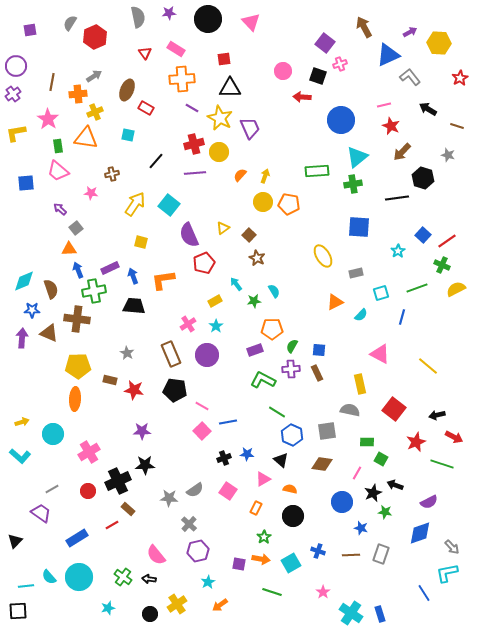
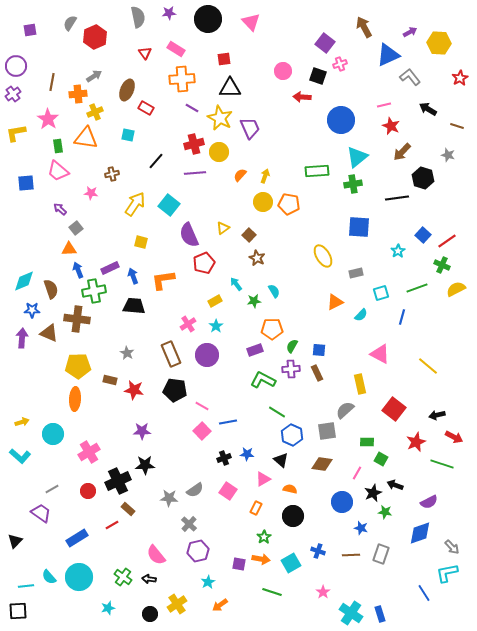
gray semicircle at (350, 410): moved 5 px left; rotated 54 degrees counterclockwise
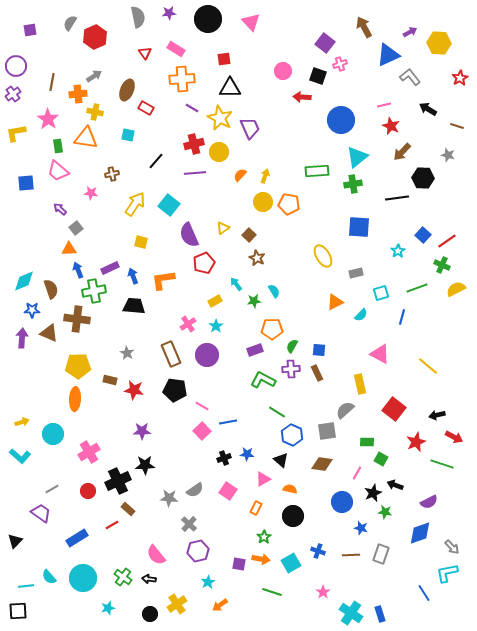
yellow cross at (95, 112): rotated 35 degrees clockwise
black hexagon at (423, 178): rotated 15 degrees counterclockwise
cyan circle at (79, 577): moved 4 px right, 1 px down
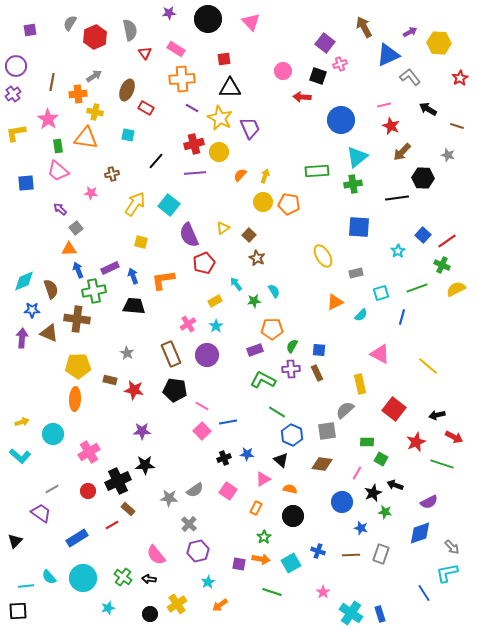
gray semicircle at (138, 17): moved 8 px left, 13 px down
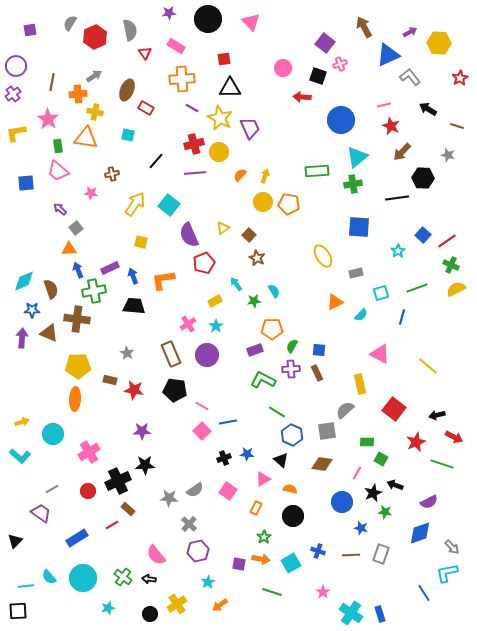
pink rectangle at (176, 49): moved 3 px up
pink circle at (283, 71): moved 3 px up
green cross at (442, 265): moved 9 px right
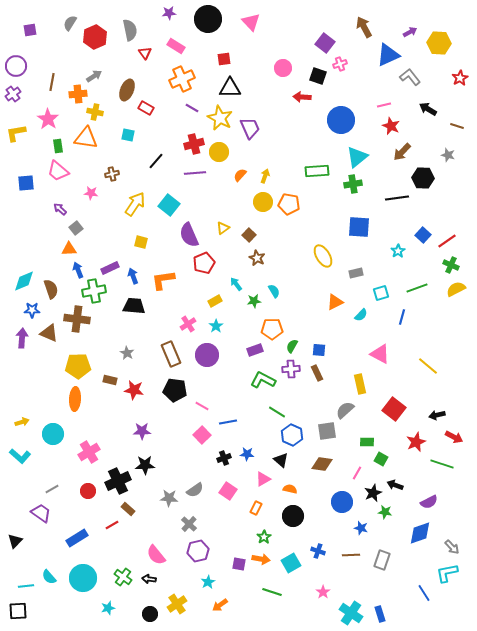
orange cross at (182, 79): rotated 20 degrees counterclockwise
pink square at (202, 431): moved 4 px down
gray rectangle at (381, 554): moved 1 px right, 6 px down
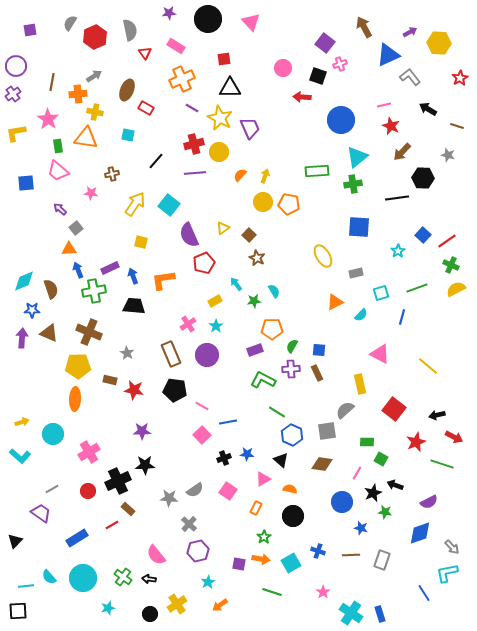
brown cross at (77, 319): moved 12 px right, 13 px down; rotated 15 degrees clockwise
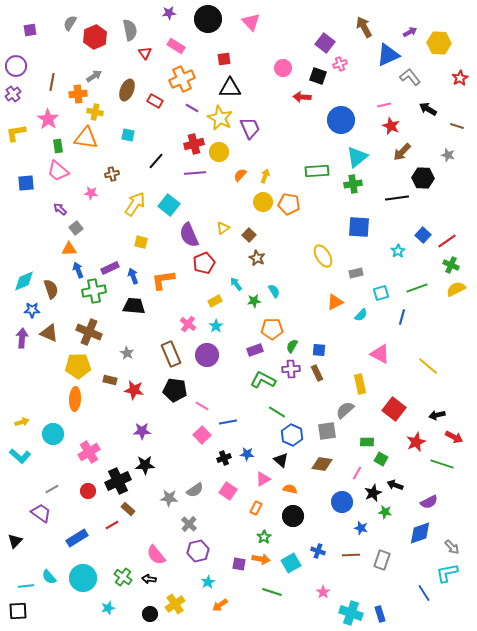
red rectangle at (146, 108): moved 9 px right, 7 px up
pink cross at (188, 324): rotated 21 degrees counterclockwise
yellow cross at (177, 604): moved 2 px left
cyan cross at (351, 613): rotated 15 degrees counterclockwise
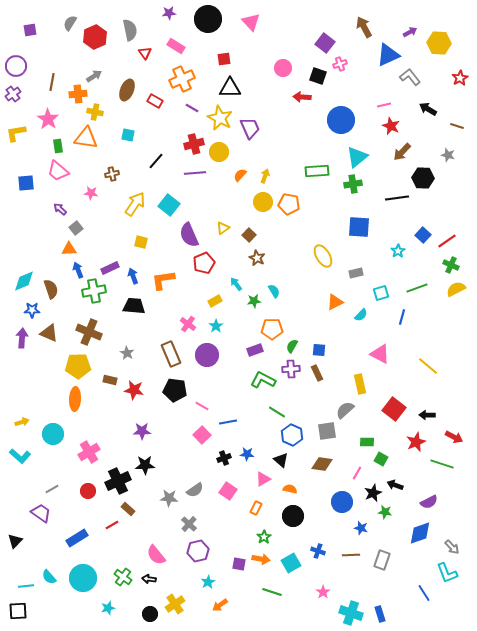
black arrow at (437, 415): moved 10 px left; rotated 14 degrees clockwise
cyan L-shape at (447, 573): rotated 100 degrees counterclockwise
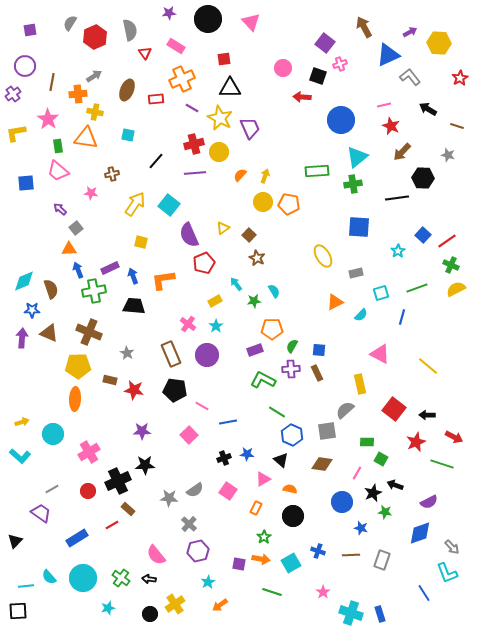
purple circle at (16, 66): moved 9 px right
red rectangle at (155, 101): moved 1 px right, 2 px up; rotated 35 degrees counterclockwise
pink square at (202, 435): moved 13 px left
green cross at (123, 577): moved 2 px left, 1 px down
